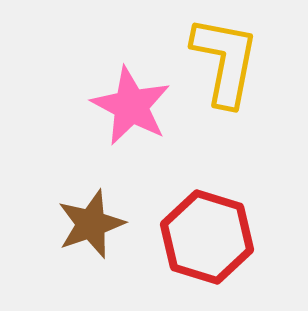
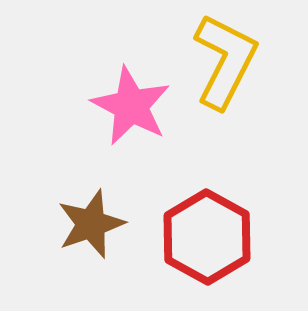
yellow L-shape: rotated 16 degrees clockwise
red hexagon: rotated 12 degrees clockwise
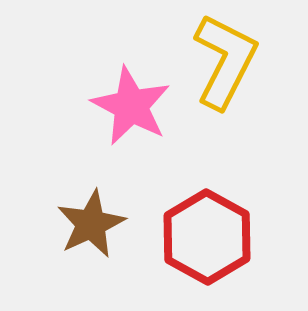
brown star: rotated 6 degrees counterclockwise
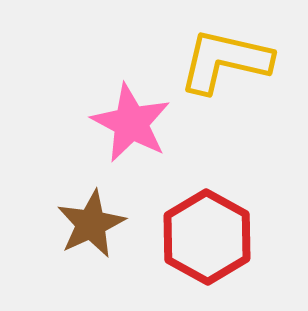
yellow L-shape: rotated 104 degrees counterclockwise
pink star: moved 17 px down
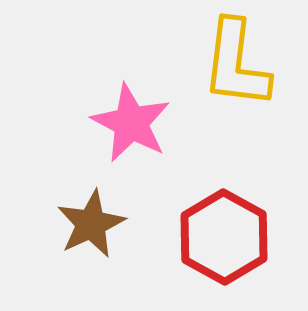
yellow L-shape: moved 11 px right, 3 px down; rotated 96 degrees counterclockwise
red hexagon: moved 17 px right
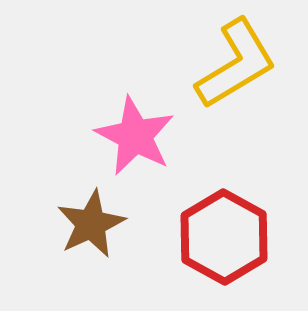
yellow L-shape: rotated 128 degrees counterclockwise
pink star: moved 4 px right, 13 px down
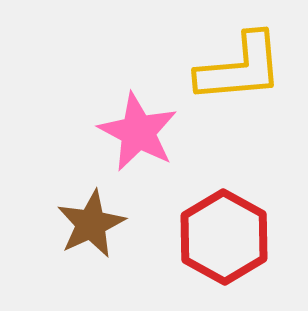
yellow L-shape: moved 4 px right, 4 px down; rotated 26 degrees clockwise
pink star: moved 3 px right, 4 px up
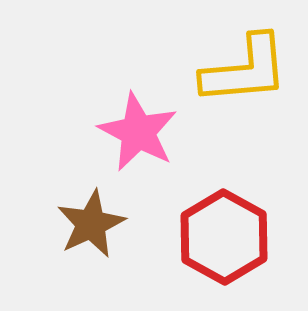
yellow L-shape: moved 5 px right, 2 px down
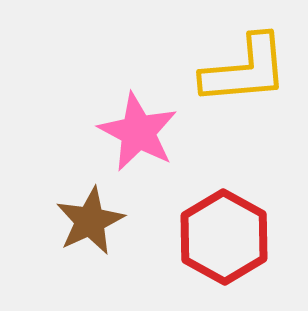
brown star: moved 1 px left, 3 px up
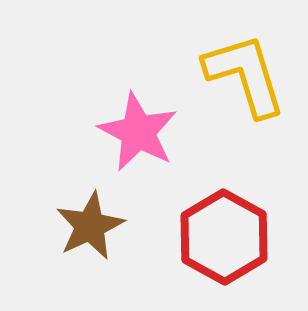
yellow L-shape: moved 5 px down; rotated 102 degrees counterclockwise
brown star: moved 5 px down
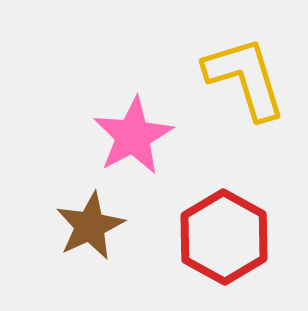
yellow L-shape: moved 3 px down
pink star: moved 5 px left, 4 px down; rotated 16 degrees clockwise
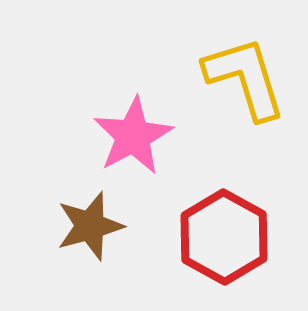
brown star: rotated 10 degrees clockwise
